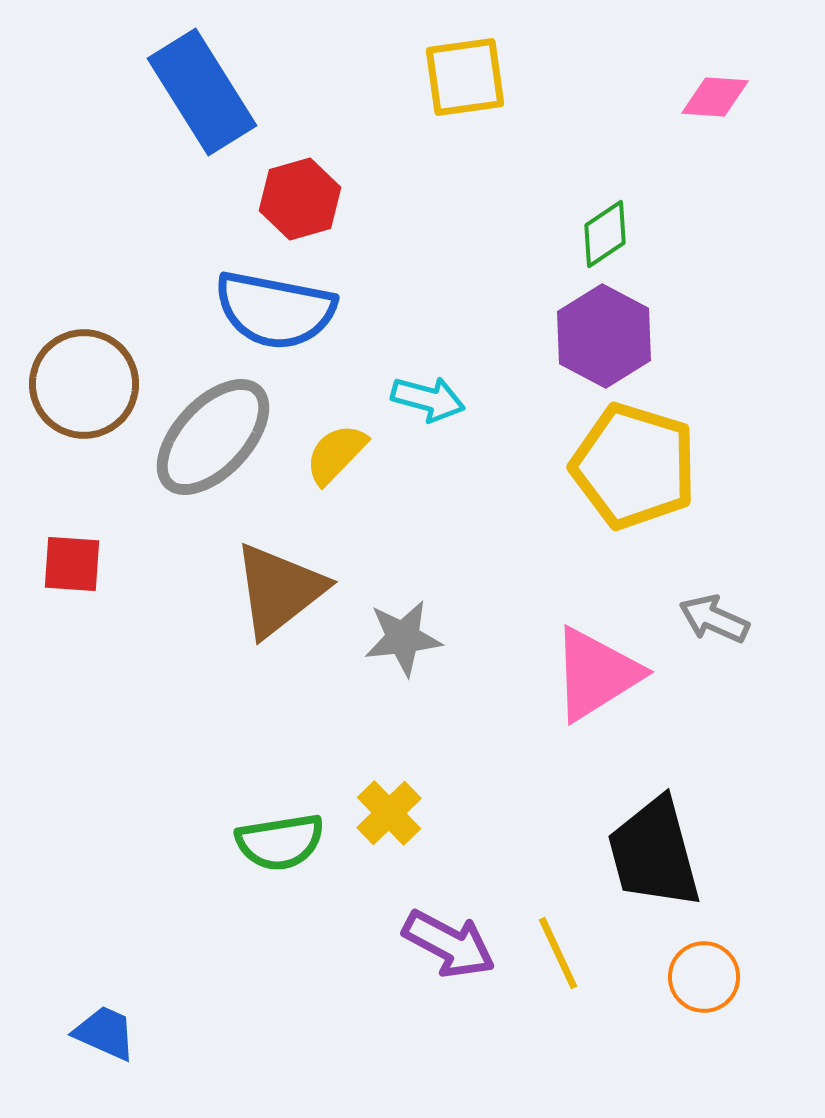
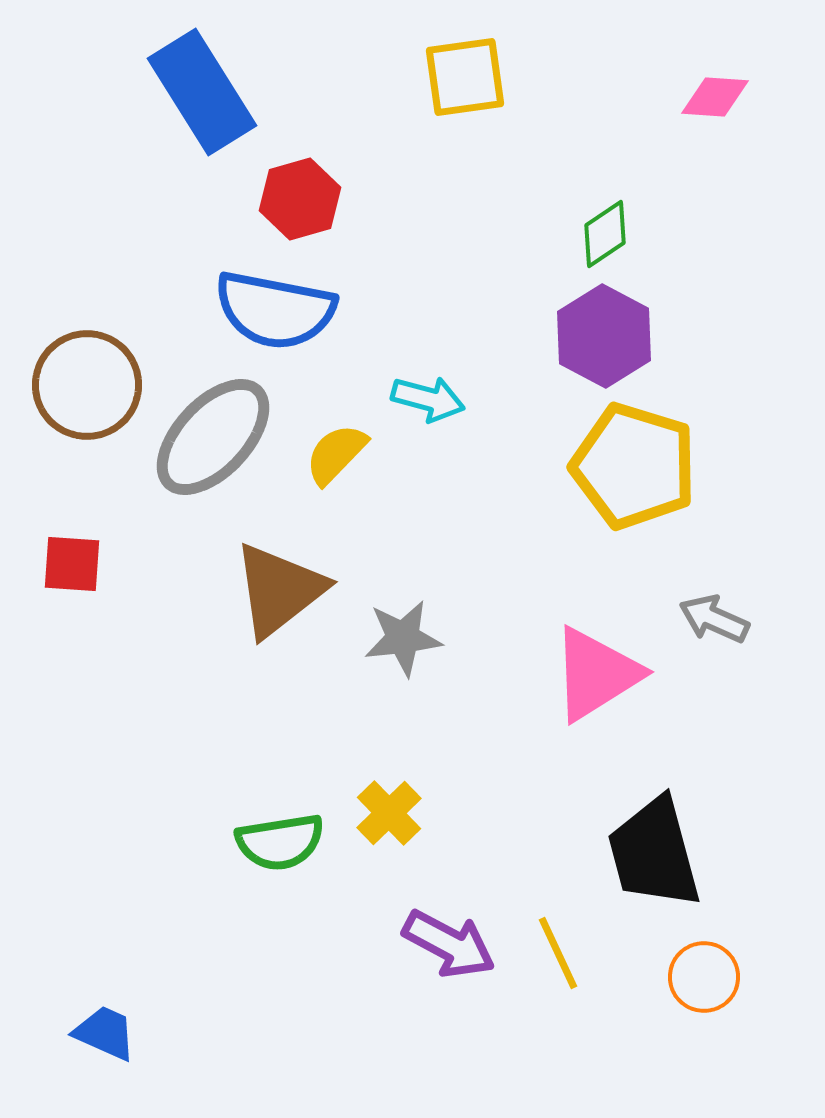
brown circle: moved 3 px right, 1 px down
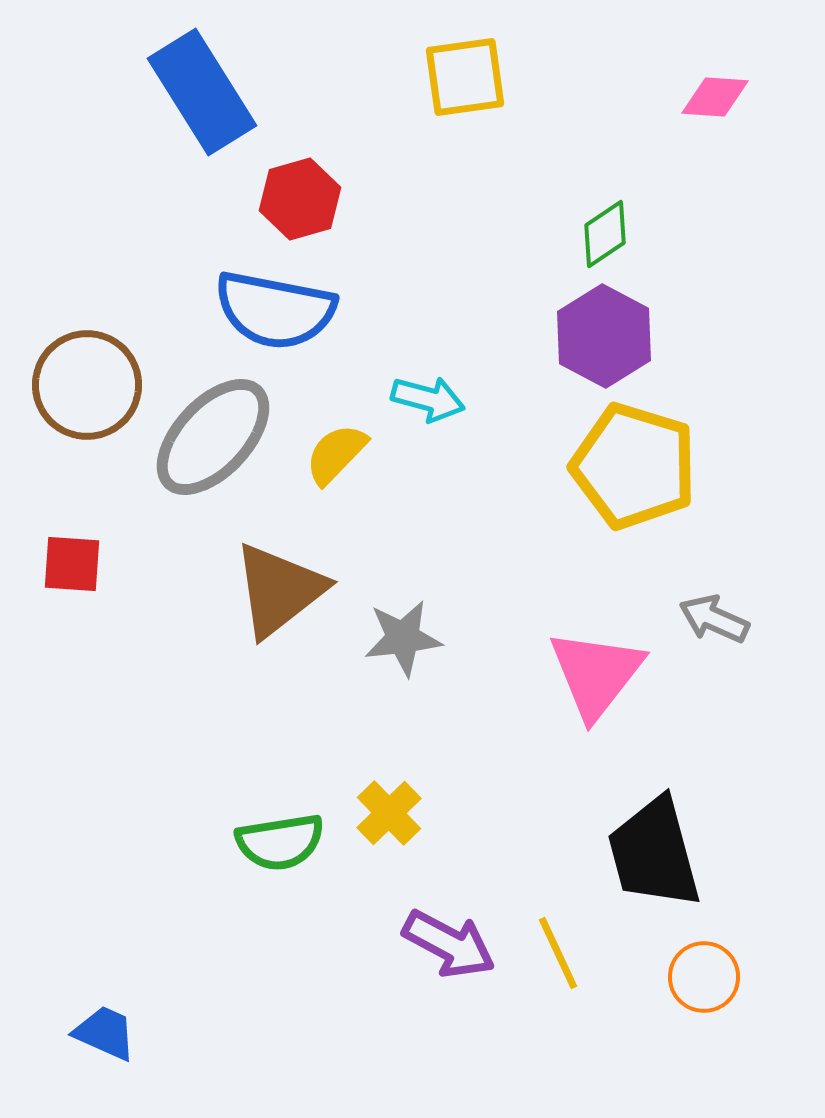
pink triangle: rotated 20 degrees counterclockwise
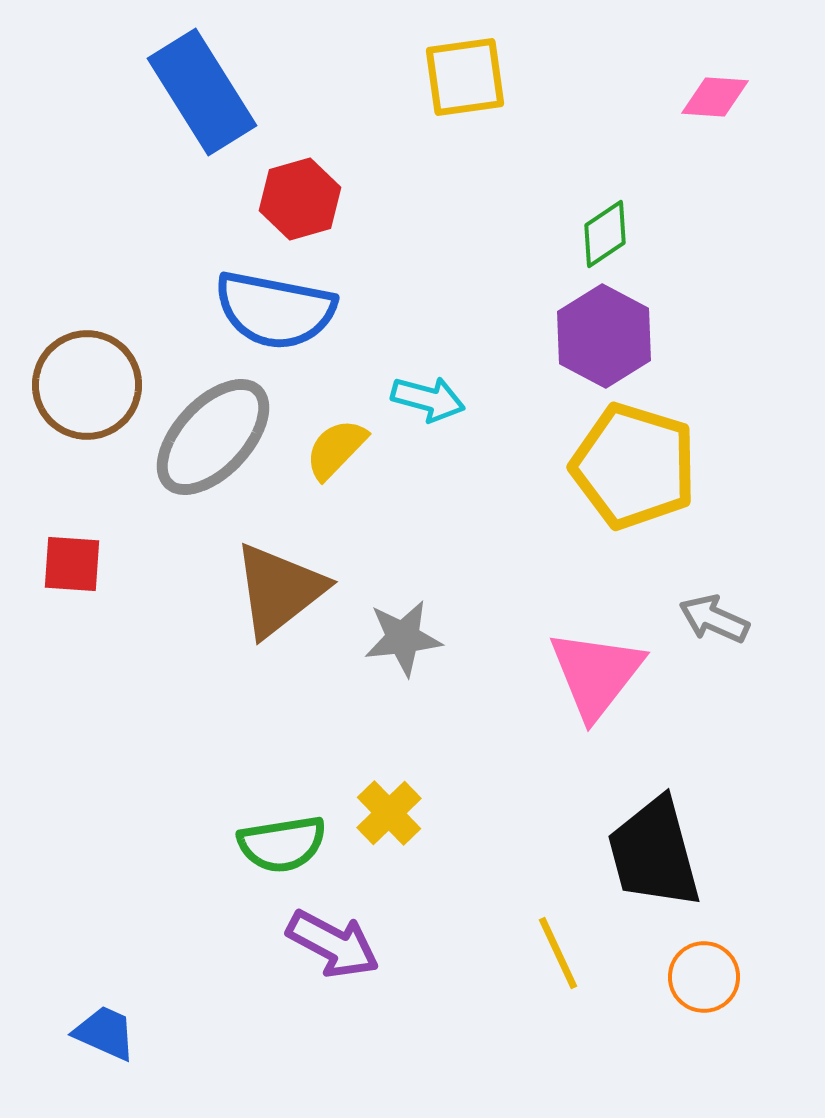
yellow semicircle: moved 5 px up
green semicircle: moved 2 px right, 2 px down
purple arrow: moved 116 px left
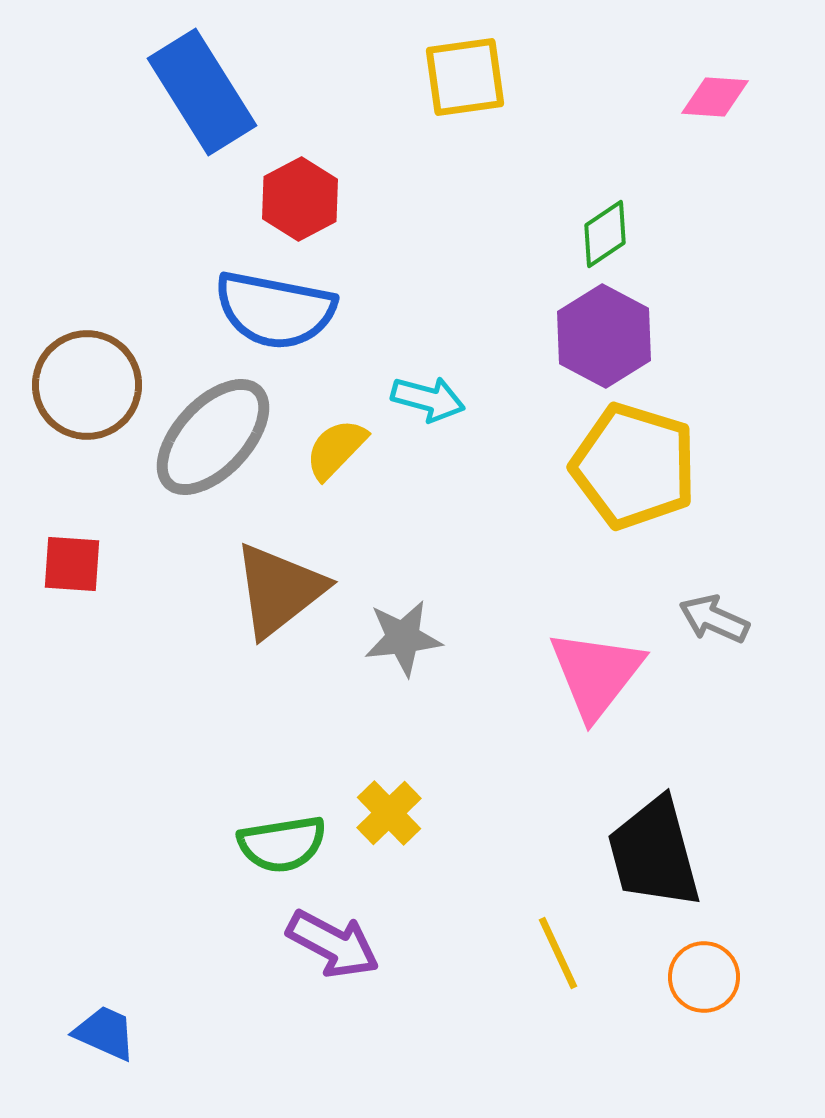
red hexagon: rotated 12 degrees counterclockwise
